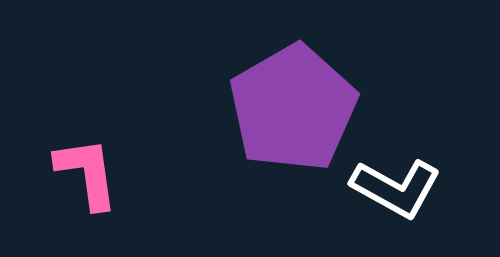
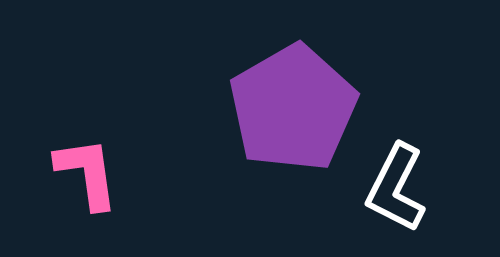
white L-shape: rotated 88 degrees clockwise
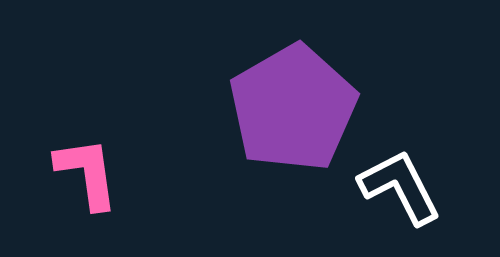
white L-shape: moved 4 px right, 1 px up; rotated 126 degrees clockwise
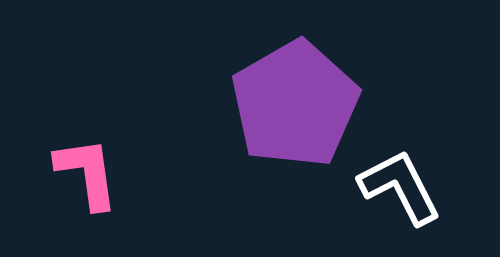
purple pentagon: moved 2 px right, 4 px up
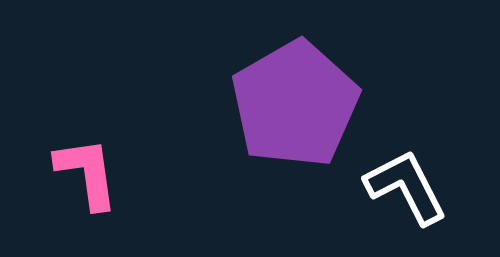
white L-shape: moved 6 px right
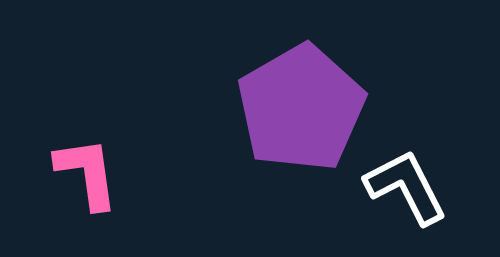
purple pentagon: moved 6 px right, 4 px down
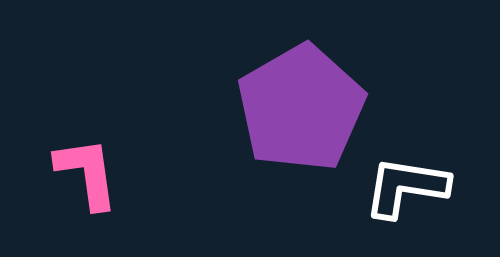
white L-shape: rotated 54 degrees counterclockwise
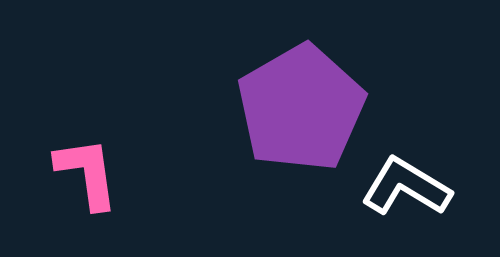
white L-shape: rotated 22 degrees clockwise
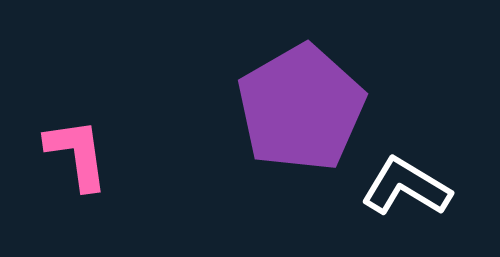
pink L-shape: moved 10 px left, 19 px up
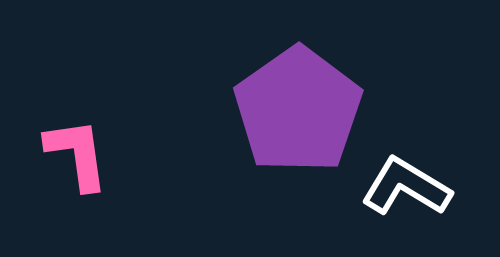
purple pentagon: moved 3 px left, 2 px down; rotated 5 degrees counterclockwise
